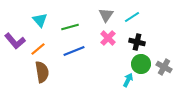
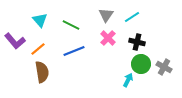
green line: moved 1 px right, 2 px up; rotated 42 degrees clockwise
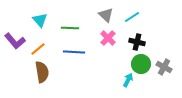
gray triangle: rotated 21 degrees counterclockwise
green line: moved 1 px left, 3 px down; rotated 24 degrees counterclockwise
blue line: moved 1 px down; rotated 25 degrees clockwise
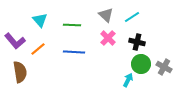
green line: moved 2 px right, 3 px up
brown semicircle: moved 22 px left
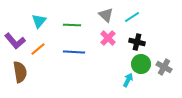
cyan triangle: moved 1 px left, 1 px down; rotated 21 degrees clockwise
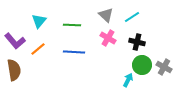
pink cross: rotated 14 degrees counterclockwise
green circle: moved 1 px right, 1 px down
brown semicircle: moved 6 px left, 2 px up
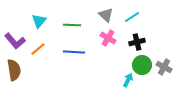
black cross: rotated 28 degrees counterclockwise
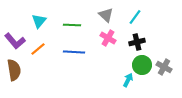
cyan line: moved 3 px right; rotated 21 degrees counterclockwise
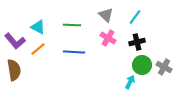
cyan triangle: moved 1 px left, 6 px down; rotated 42 degrees counterclockwise
cyan arrow: moved 2 px right, 2 px down
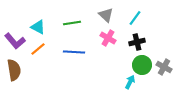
cyan line: moved 1 px down
green line: moved 2 px up; rotated 12 degrees counterclockwise
